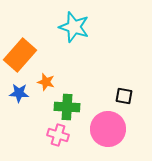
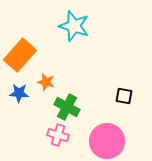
cyan star: moved 1 px up
green cross: rotated 25 degrees clockwise
pink circle: moved 1 px left, 12 px down
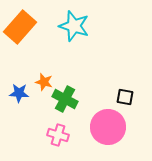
orange rectangle: moved 28 px up
orange star: moved 2 px left
black square: moved 1 px right, 1 px down
green cross: moved 2 px left, 8 px up
pink circle: moved 1 px right, 14 px up
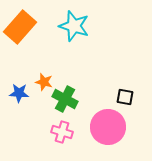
pink cross: moved 4 px right, 3 px up
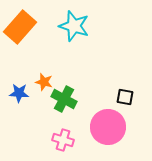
green cross: moved 1 px left
pink cross: moved 1 px right, 8 px down
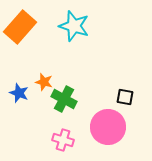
blue star: rotated 18 degrees clockwise
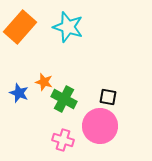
cyan star: moved 6 px left, 1 px down
black square: moved 17 px left
pink circle: moved 8 px left, 1 px up
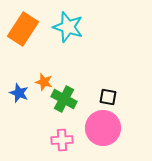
orange rectangle: moved 3 px right, 2 px down; rotated 8 degrees counterclockwise
pink circle: moved 3 px right, 2 px down
pink cross: moved 1 px left; rotated 20 degrees counterclockwise
